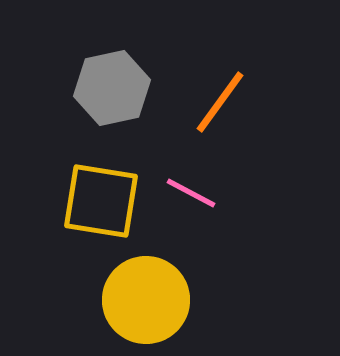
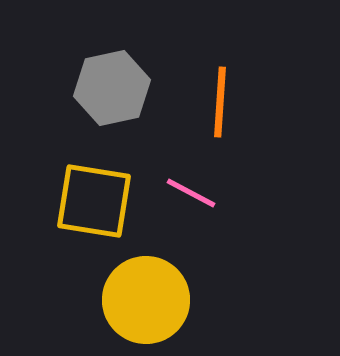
orange line: rotated 32 degrees counterclockwise
yellow square: moved 7 px left
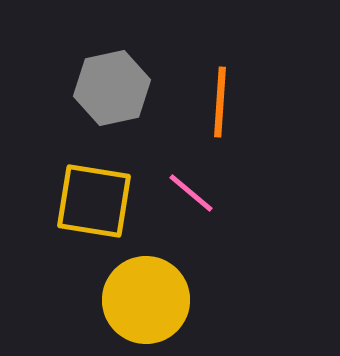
pink line: rotated 12 degrees clockwise
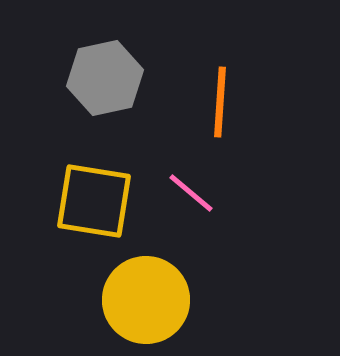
gray hexagon: moved 7 px left, 10 px up
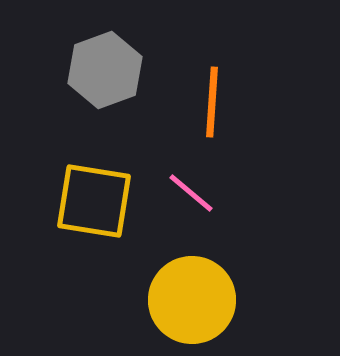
gray hexagon: moved 8 px up; rotated 8 degrees counterclockwise
orange line: moved 8 px left
yellow circle: moved 46 px right
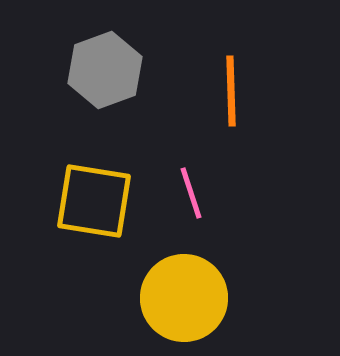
orange line: moved 19 px right, 11 px up; rotated 6 degrees counterclockwise
pink line: rotated 32 degrees clockwise
yellow circle: moved 8 px left, 2 px up
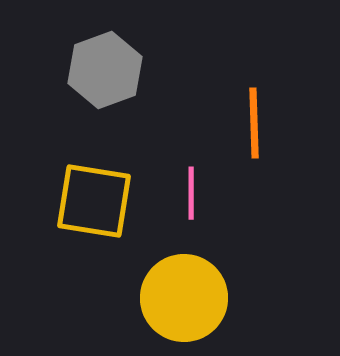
orange line: moved 23 px right, 32 px down
pink line: rotated 18 degrees clockwise
